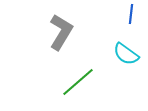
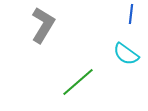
gray L-shape: moved 18 px left, 7 px up
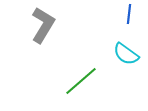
blue line: moved 2 px left
green line: moved 3 px right, 1 px up
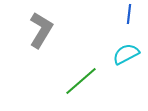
gray L-shape: moved 2 px left, 5 px down
cyan semicircle: rotated 116 degrees clockwise
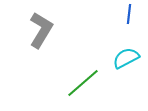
cyan semicircle: moved 4 px down
green line: moved 2 px right, 2 px down
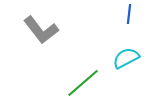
gray L-shape: rotated 111 degrees clockwise
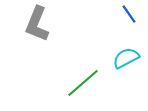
blue line: rotated 42 degrees counterclockwise
gray L-shape: moved 4 px left, 6 px up; rotated 60 degrees clockwise
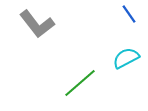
gray L-shape: rotated 60 degrees counterclockwise
green line: moved 3 px left
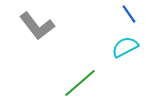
gray L-shape: moved 2 px down
cyan semicircle: moved 1 px left, 11 px up
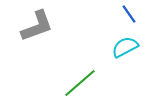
gray L-shape: rotated 72 degrees counterclockwise
